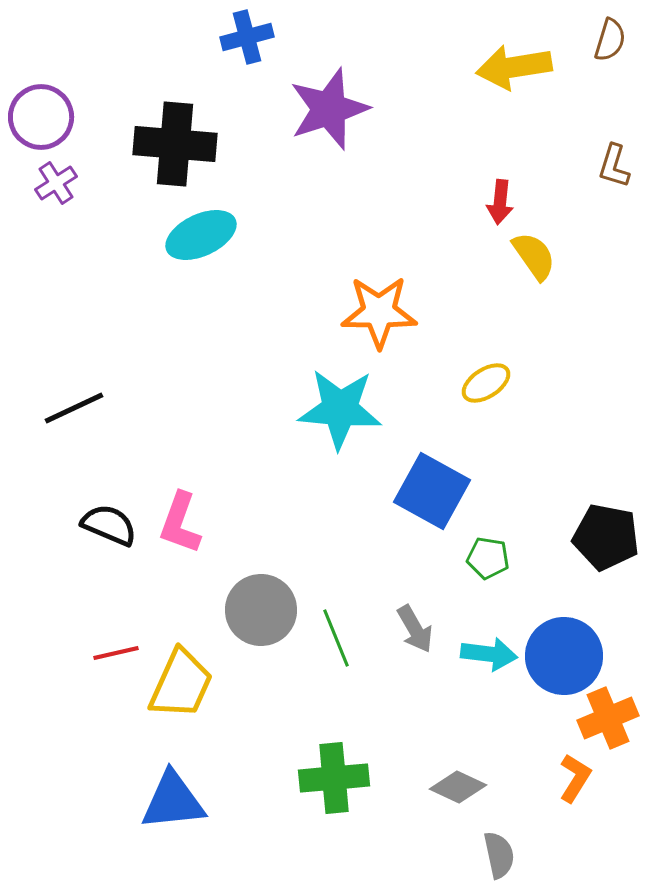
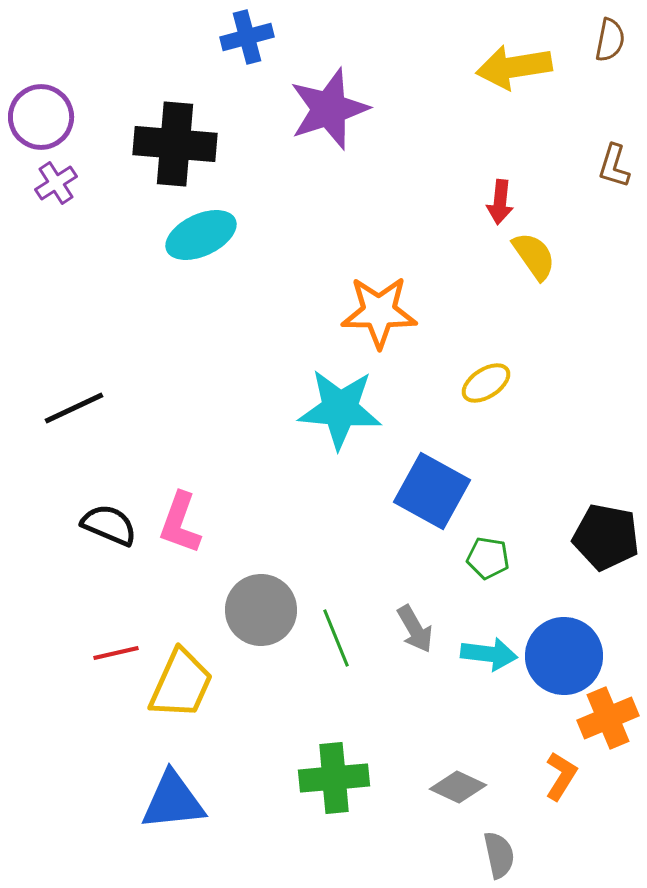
brown semicircle: rotated 6 degrees counterclockwise
orange L-shape: moved 14 px left, 2 px up
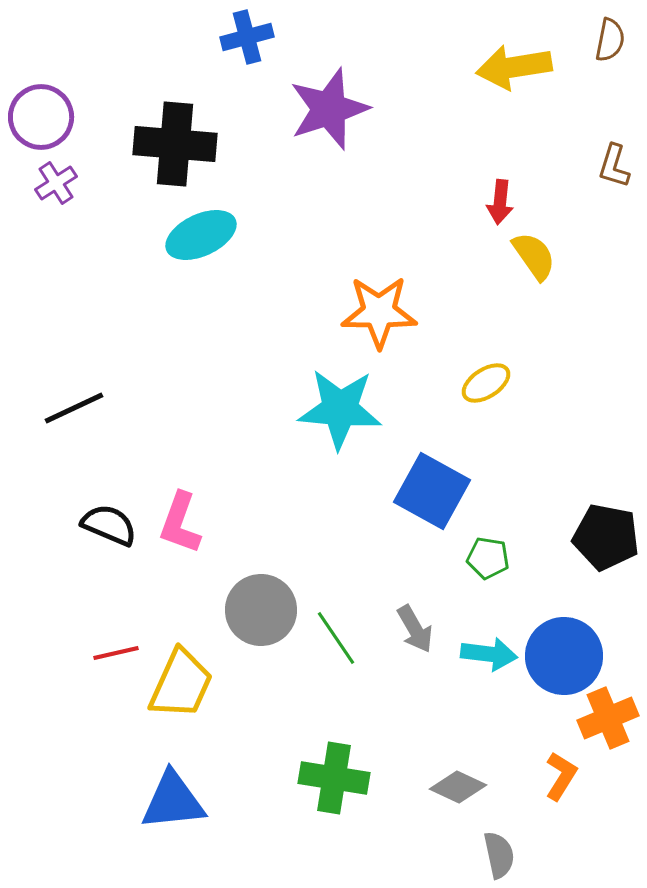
green line: rotated 12 degrees counterclockwise
green cross: rotated 14 degrees clockwise
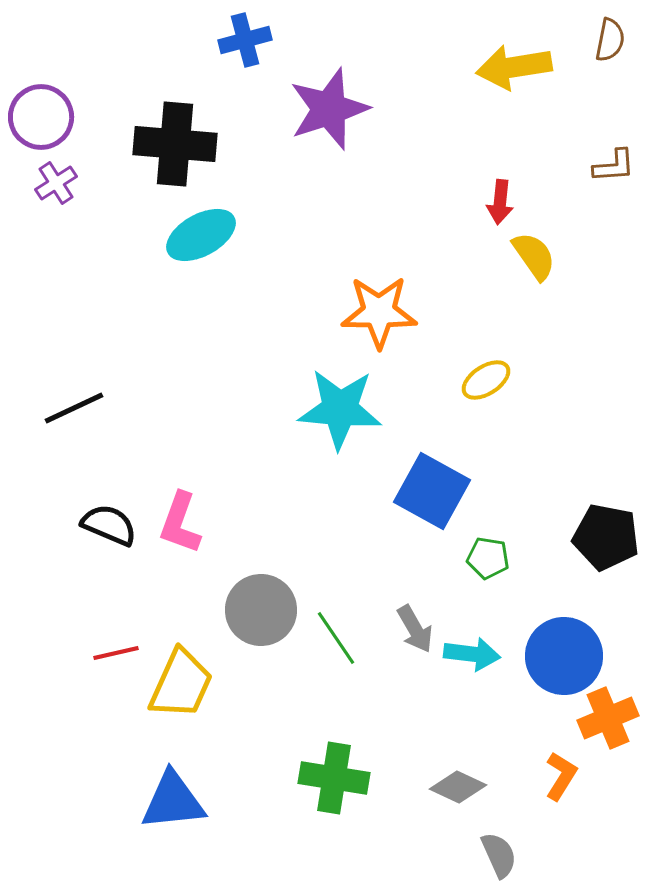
blue cross: moved 2 px left, 3 px down
brown L-shape: rotated 111 degrees counterclockwise
cyan ellipse: rotated 4 degrees counterclockwise
yellow ellipse: moved 3 px up
cyan arrow: moved 17 px left
gray semicircle: rotated 12 degrees counterclockwise
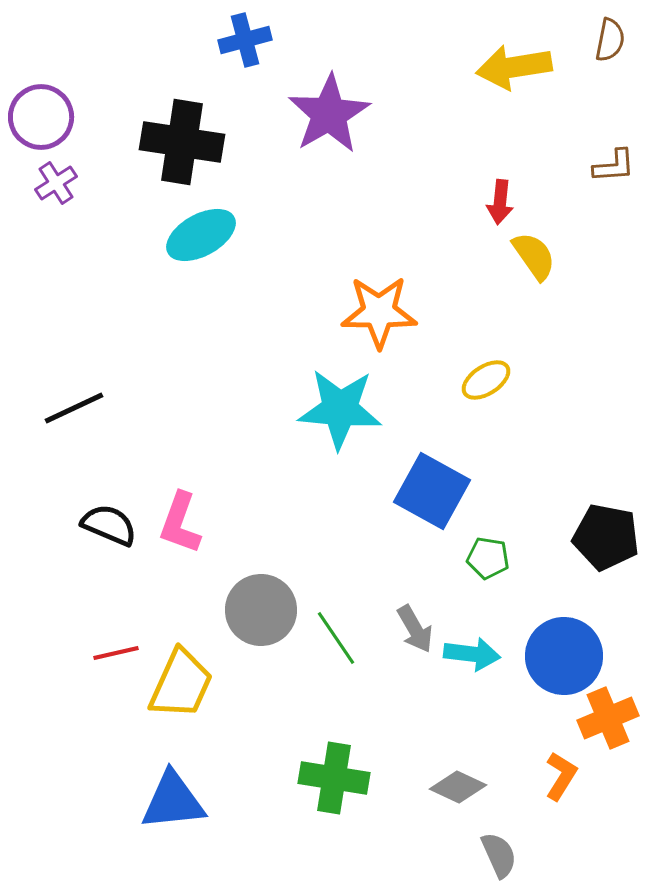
purple star: moved 5 px down; rotated 12 degrees counterclockwise
black cross: moved 7 px right, 2 px up; rotated 4 degrees clockwise
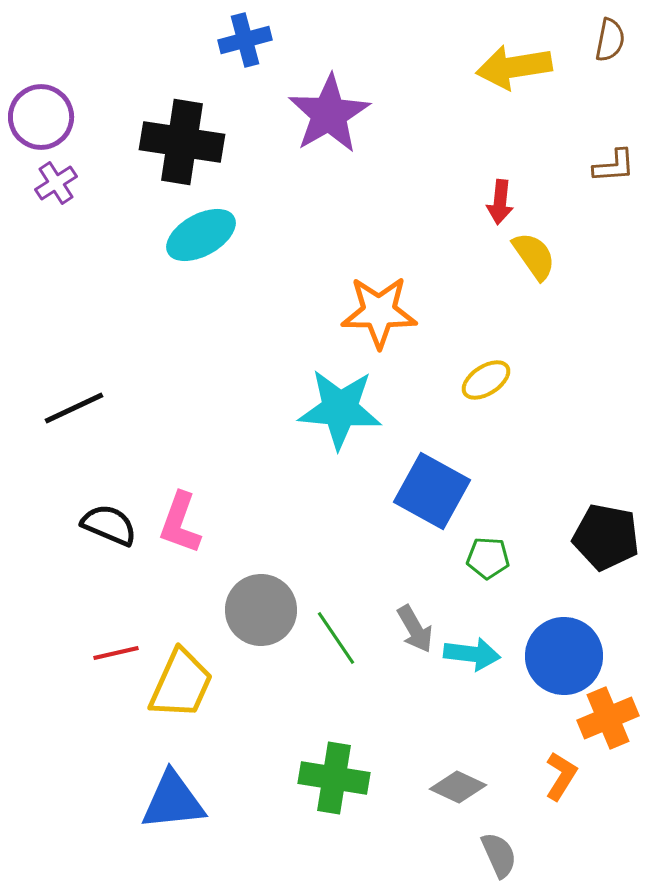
green pentagon: rotated 6 degrees counterclockwise
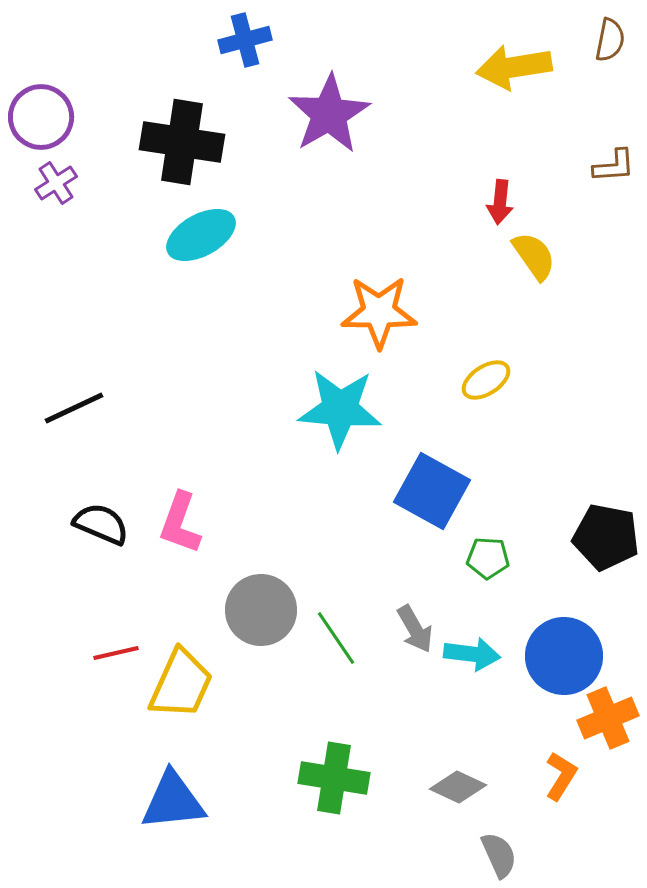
black semicircle: moved 8 px left, 1 px up
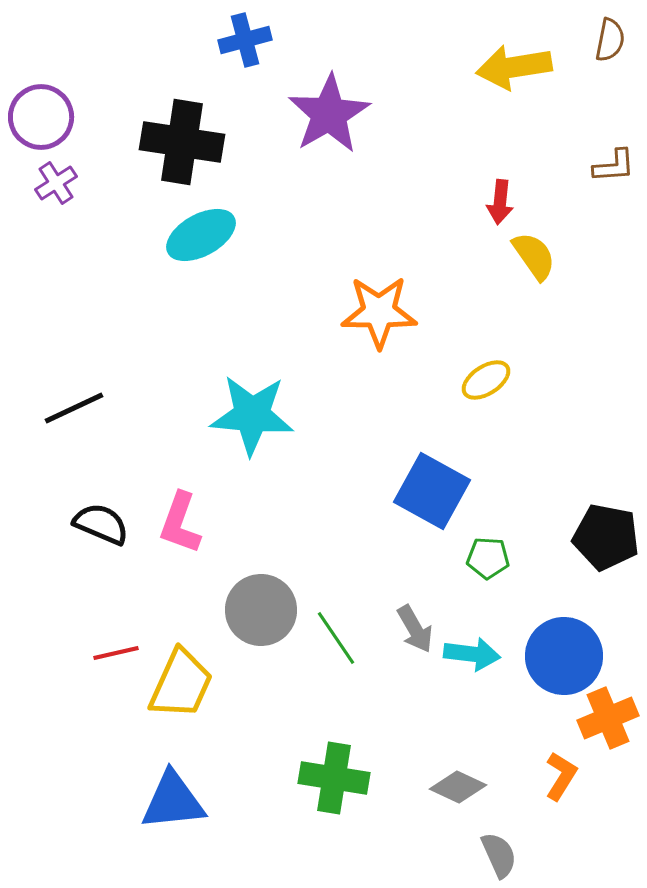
cyan star: moved 88 px left, 6 px down
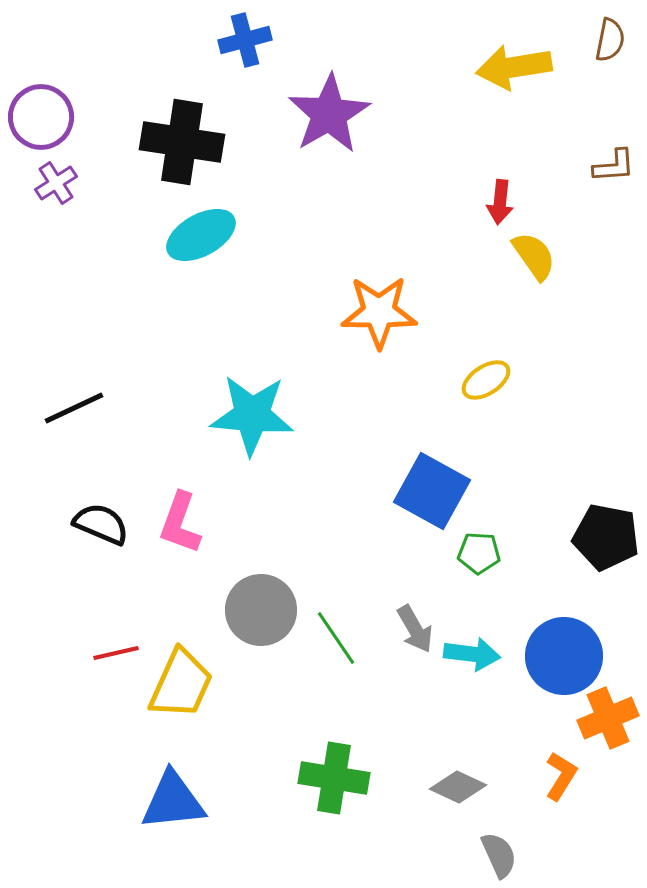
green pentagon: moved 9 px left, 5 px up
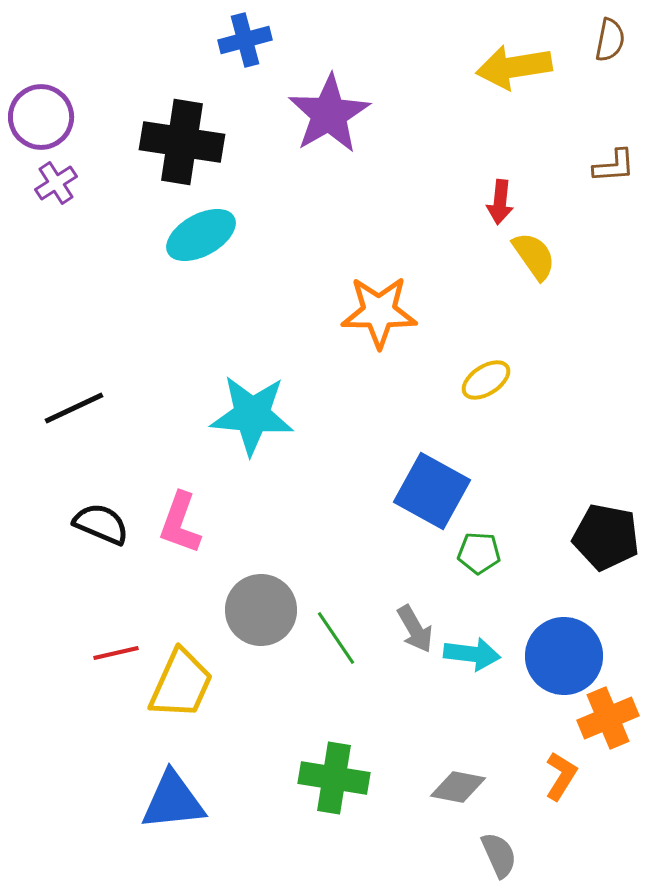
gray diamond: rotated 14 degrees counterclockwise
